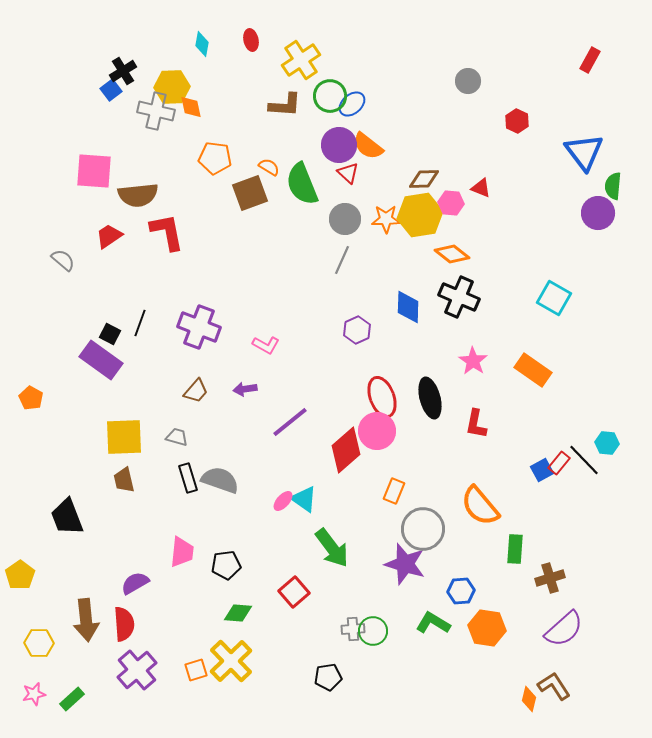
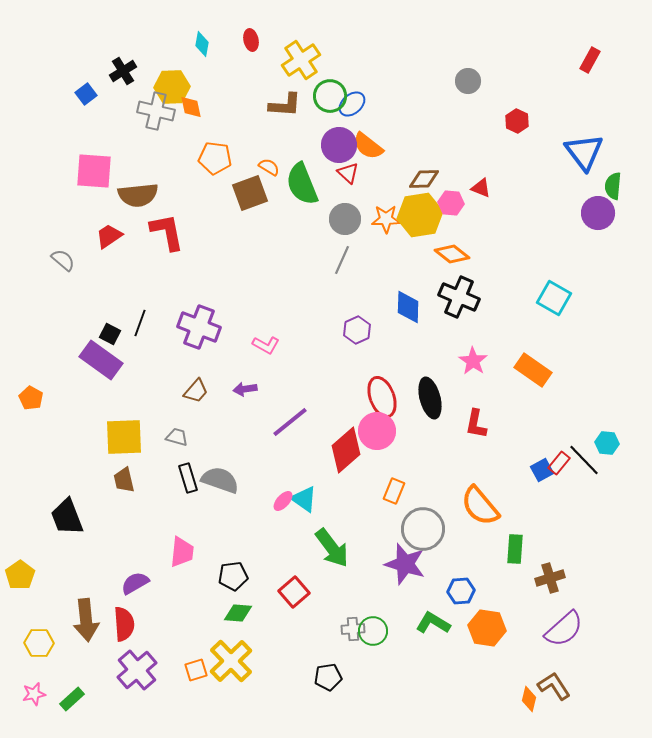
blue square at (111, 90): moved 25 px left, 4 px down
black pentagon at (226, 565): moved 7 px right, 11 px down
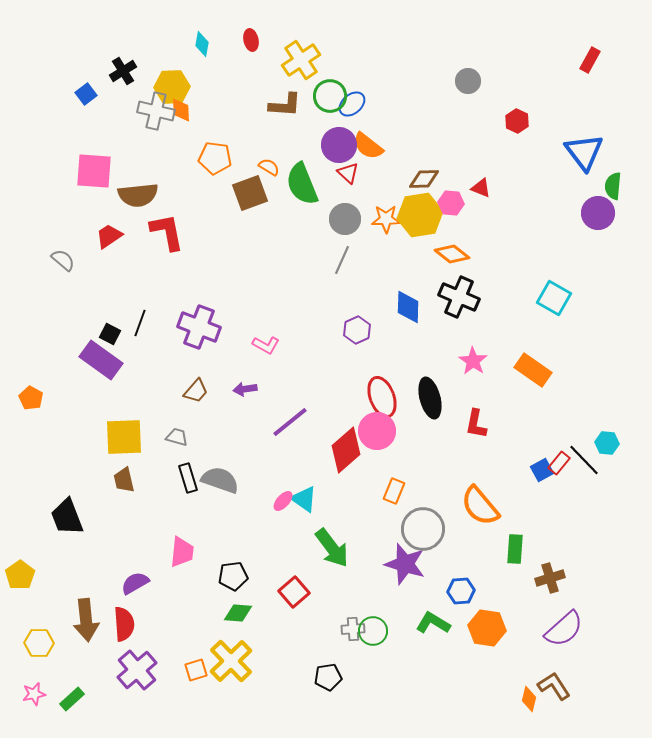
orange diamond at (191, 107): moved 10 px left, 3 px down; rotated 10 degrees clockwise
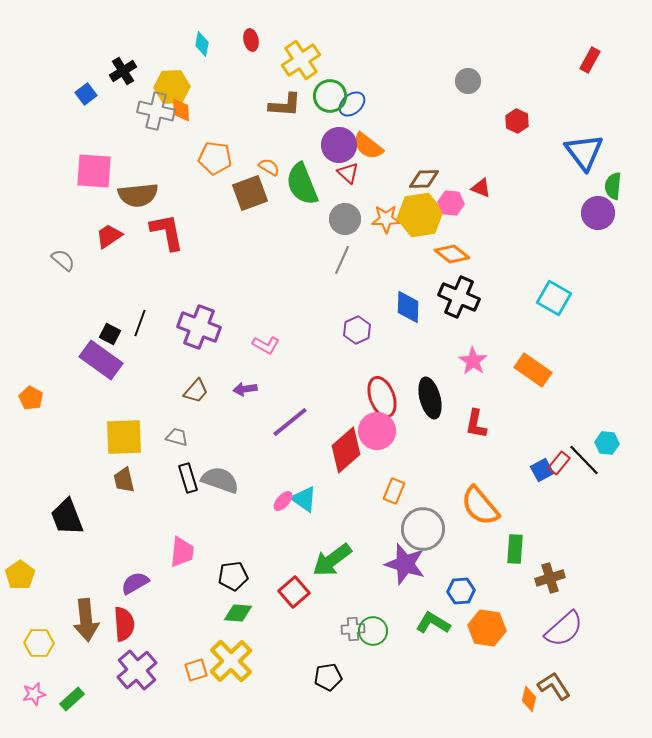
green arrow at (332, 548): moved 12 px down; rotated 90 degrees clockwise
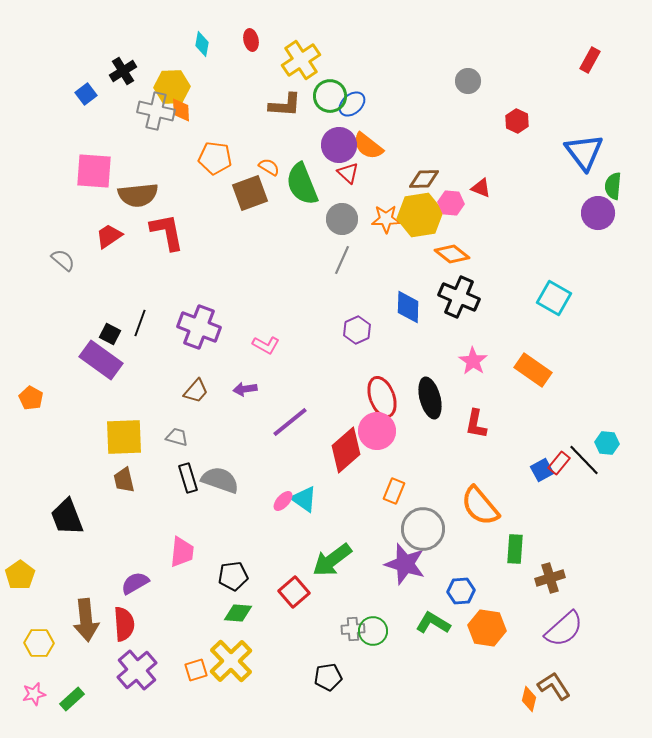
gray circle at (345, 219): moved 3 px left
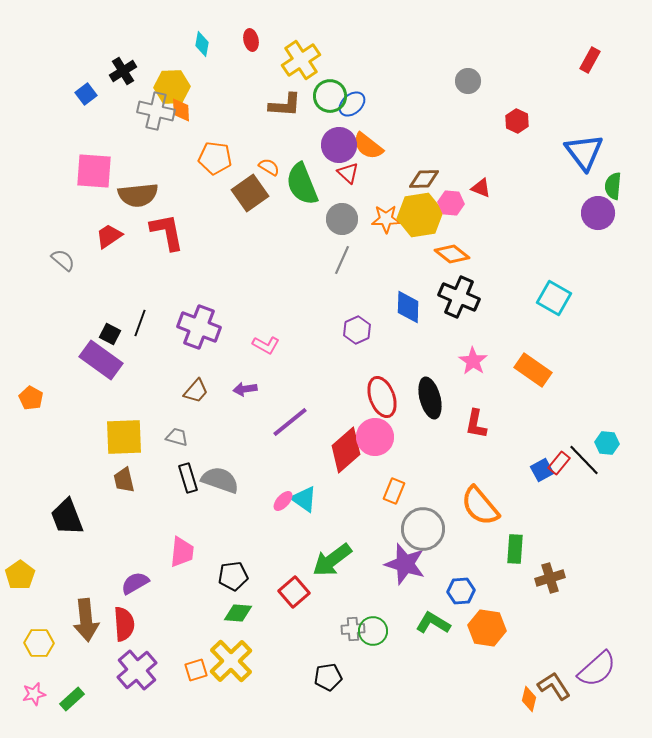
brown square at (250, 193): rotated 15 degrees counterclockwise
pink circle at (377, 431): moved 2 px left, 6 px down
purple semicircle at (564, 629): moved 33 px right, 40 px down
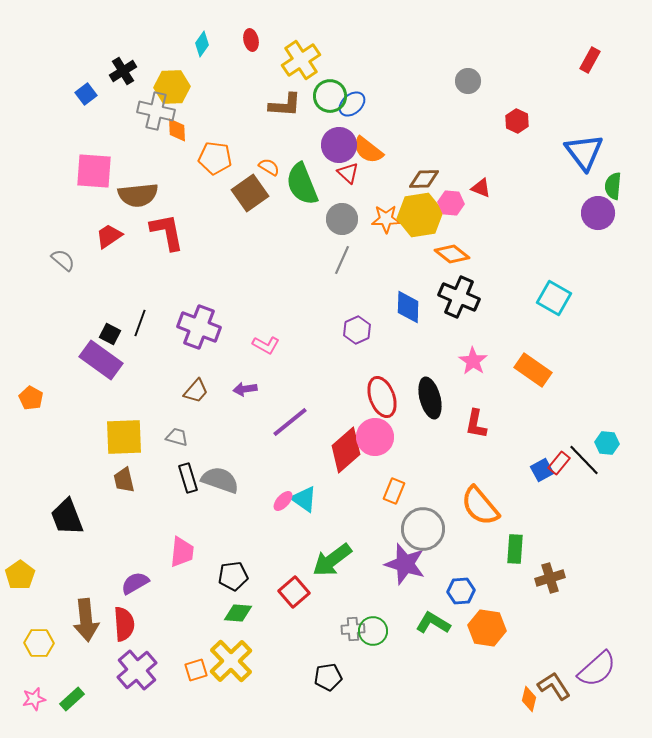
cyan diamond at (202, 44): rotated 25 degrees clockwise
orange diamond at (181, 110): moved 4 px left, 20 px down
orange semicircle at (368, 146): moved 4 px down
pink star at (34, 694): moved 5 px down
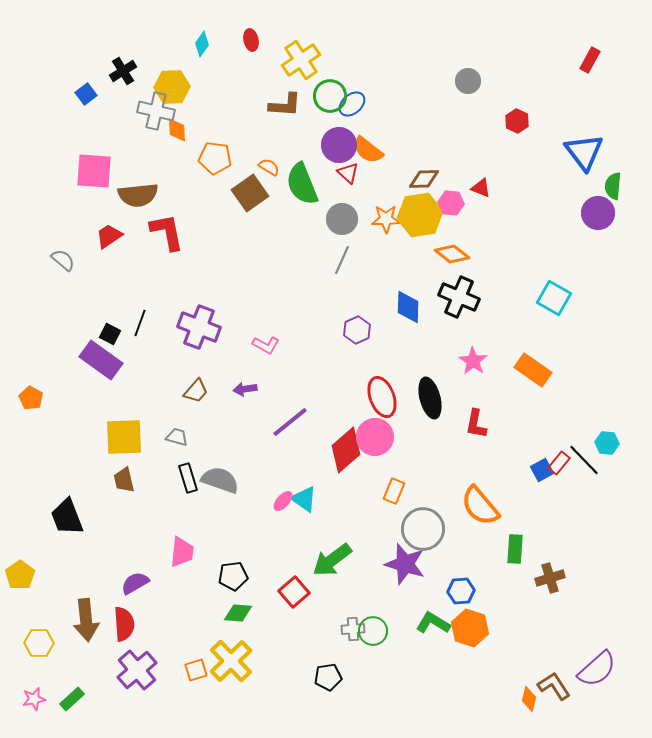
orange hexagon at (487, 628): moved 17 px left; rotated 9 degrees clockwise
